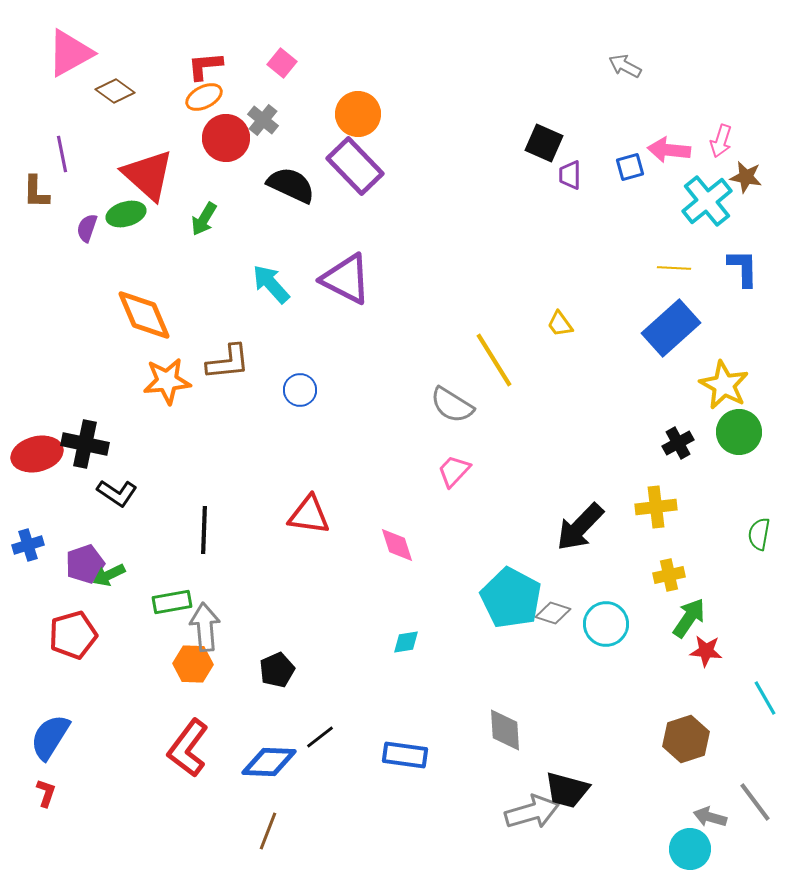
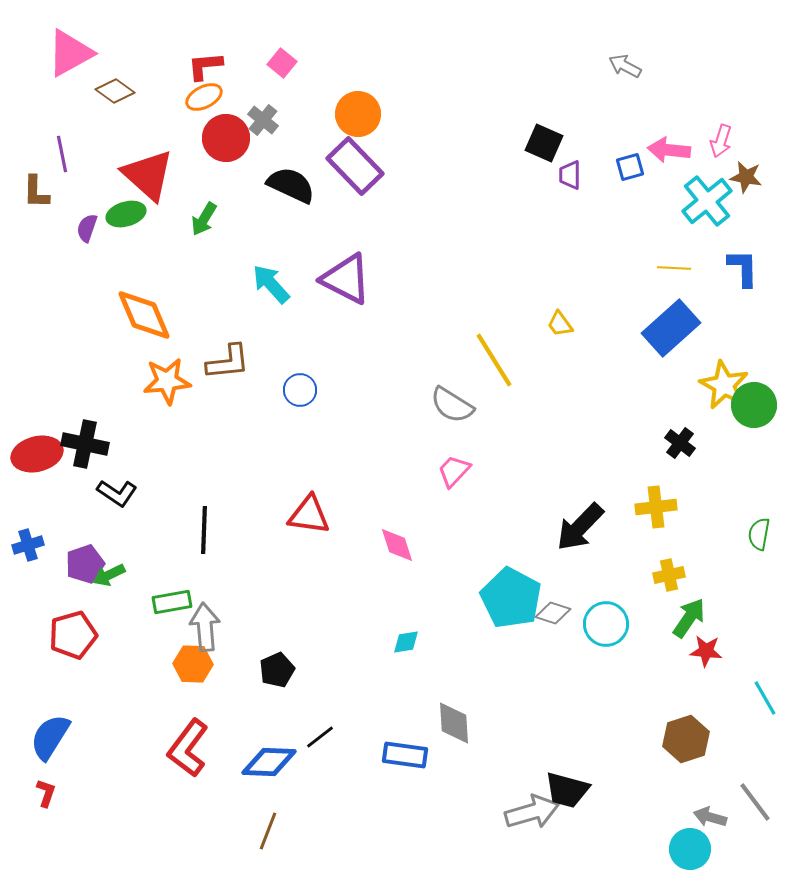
green circle at (739, 432): moved 15 px right, 27 px up
black cross at (678, 443): moved 2 px right; rotated 24 degrees counterclockwise
gray diamond at (505, 730): moved 51 px left, 7 px up
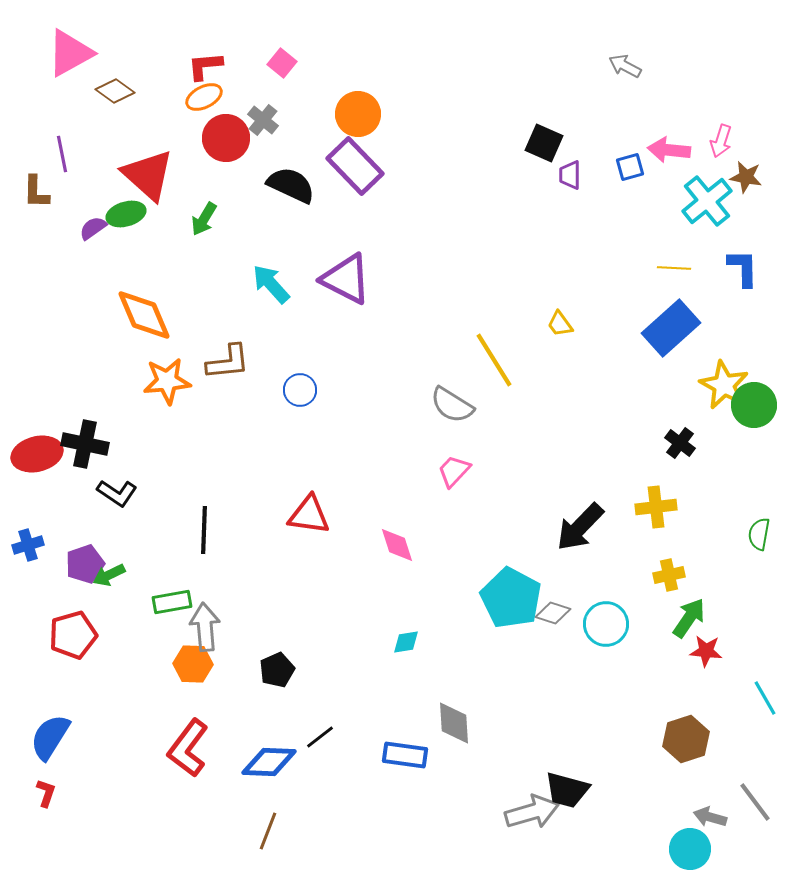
purple semicircle at (87, 228): moved 6 px right; rotated 36 degrees clockwise
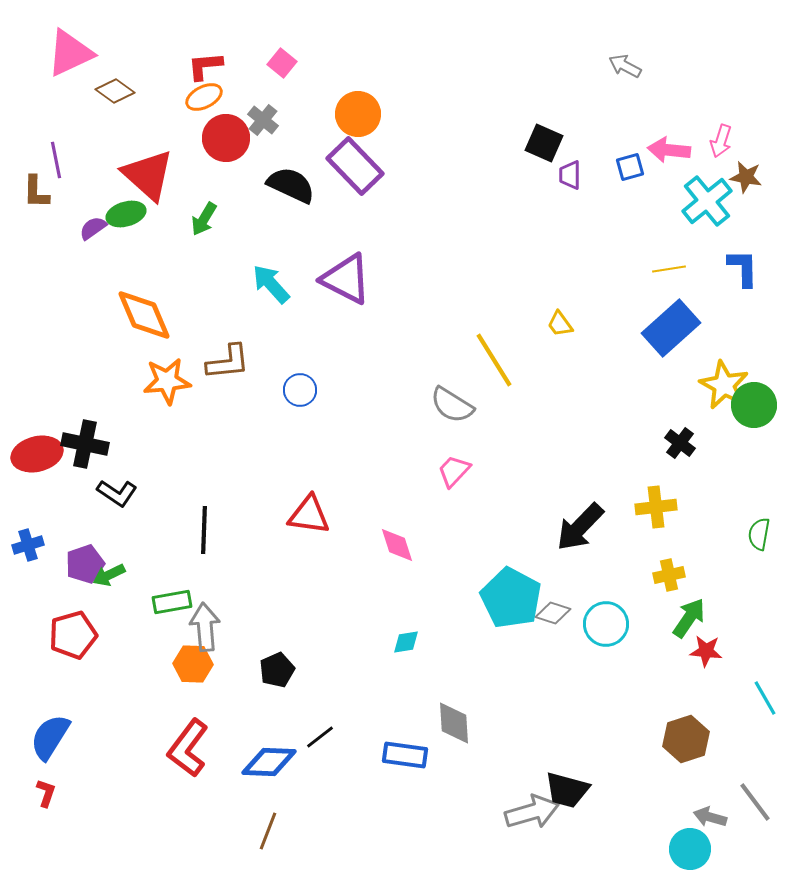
pink triangle at (70, 53): rotated 4 degrees clockwise
purple line at (62, 154): moved 6 px left, 6 px down
yellow line at (674, 268): moved 5 px left, 1 px down; rotated 12 degrees counterclockwise
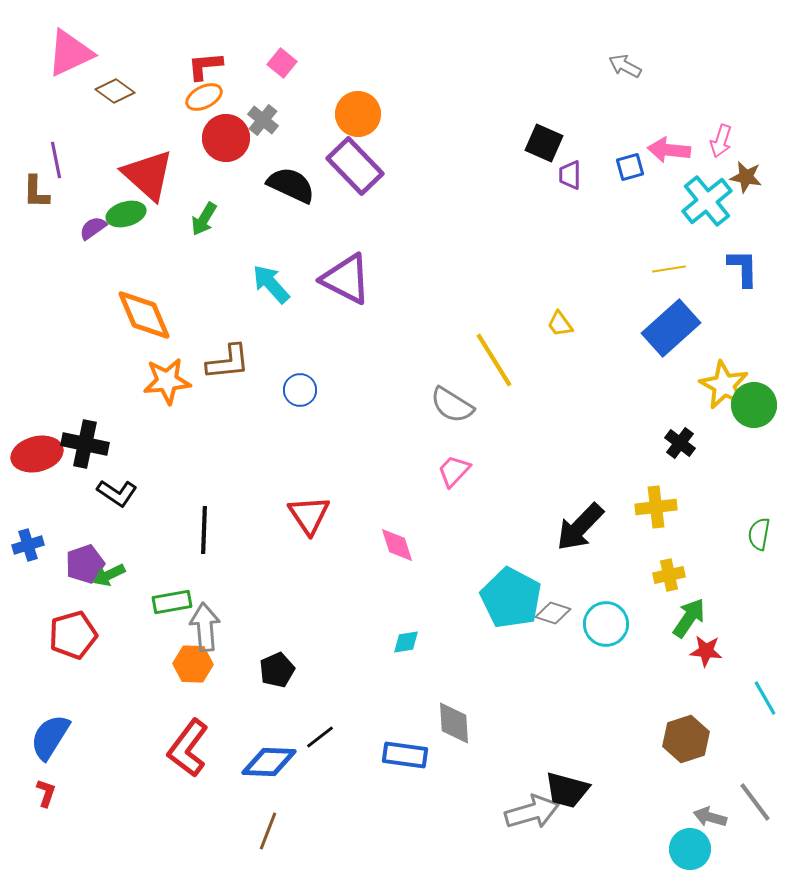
red triangle at (309, 515): rotated 48 degrees clockwise
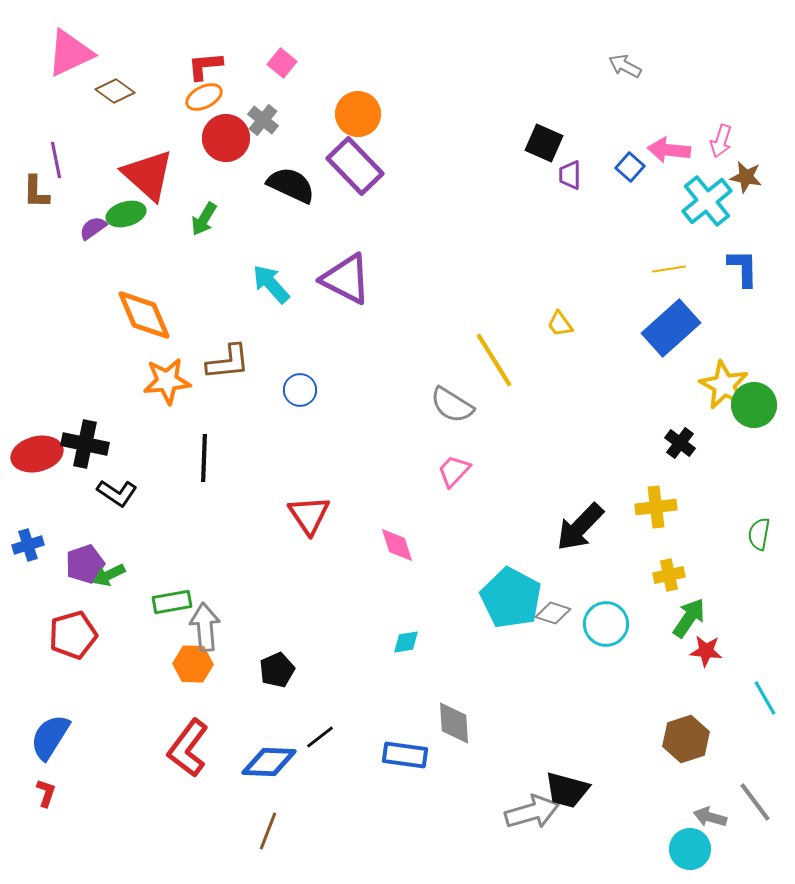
blue square at (630, 167): rotated 32 degrees counterclockwise
black line at (204, 530): moved 72 px up
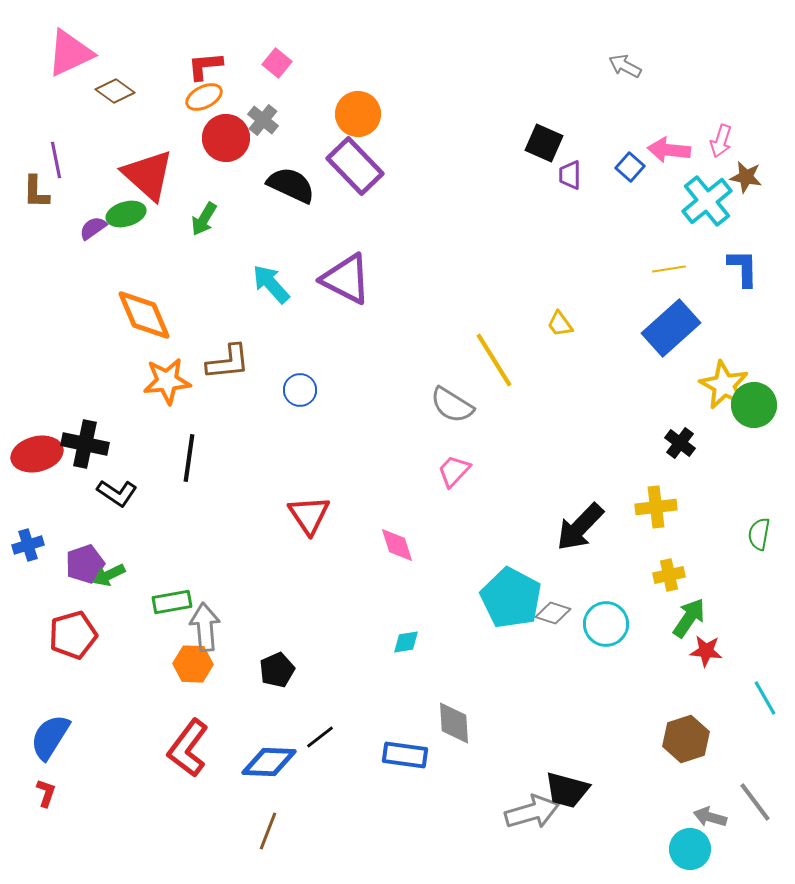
pink square at (282, 63): moved 5 px left
black line at (204, 458): moved 15 px left; rotated 6 degrees clockwise
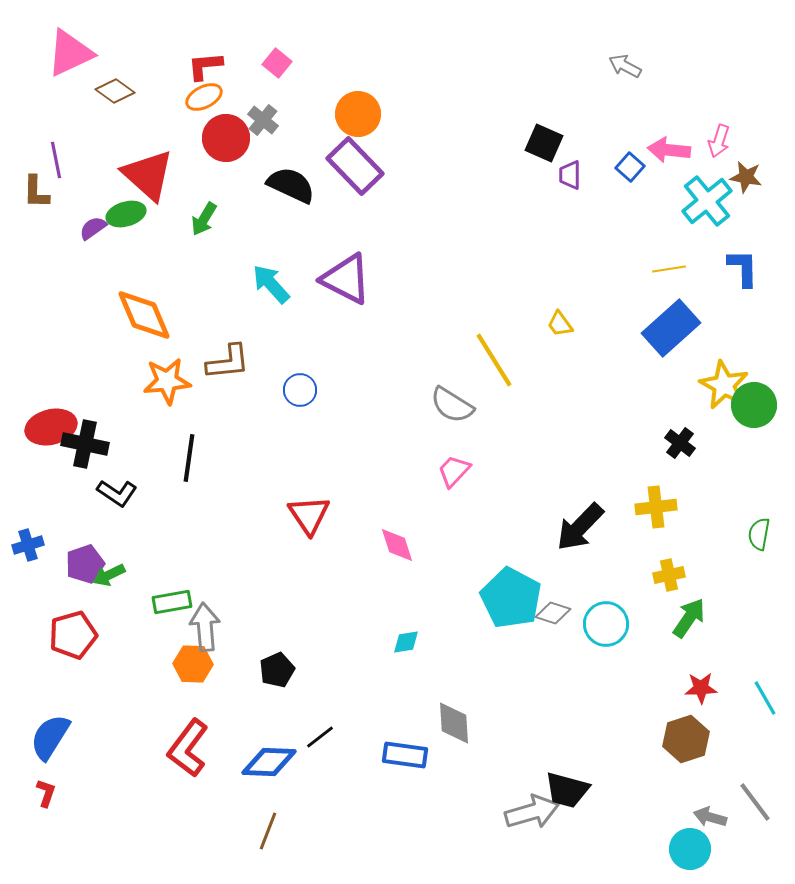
pink arrow at (721, 141): moved 2 px left
red ellipse at (37, 454): moved 14 px right, 27 px up
red star at (706, 651): moved 5 px left, 37 px down; rotated 8 degrees counterclockwise
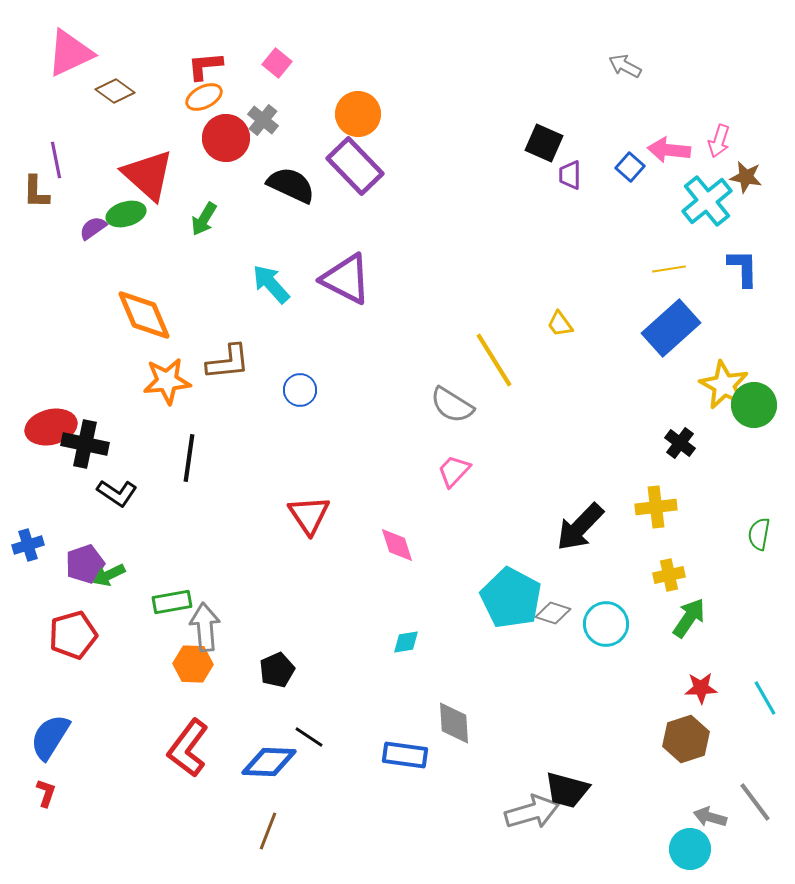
black line at (320, 737): moved 11 px left; rotated 72 degrees clockwise
